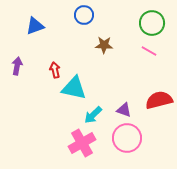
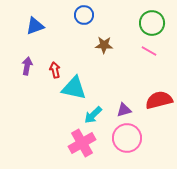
purple arrow: moved 10 px right
purple triangle: rotated 35 degrees counterclockwise
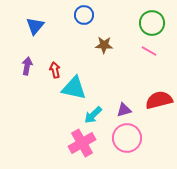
blue triangle: rotated 30 degrees counterclockwise
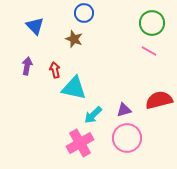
blue circle: moved 2 px up
blue triangle: rotated 24 degrees counterclockwise
brown star: moved 30 px left, 6 px up; rotated 18 degrees clockwise
pink cross: moved 2 px left
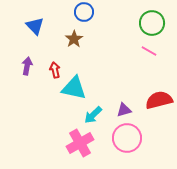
blue circle: moved 1 px up
brown star: rotated 18 degrees clockwise
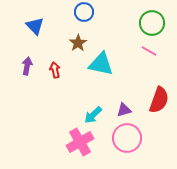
brown star: moved 4 px right, 4 px down
cyan triangle: moved 27 px right, 24 px up
red semicircle: rotated 124 degrees clockwise
pink cross: moved 1 px up
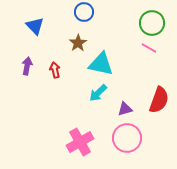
pink line: moved 3 px up
purple triangle: moved 1 px right, 1 px up
cyan arrow: moved 5 px right, 22 px up
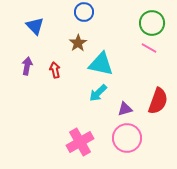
red semicircle: moved 1 px left, 1 px down
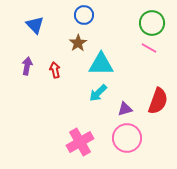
blue circle: moved 3 px down
blue triangle: moved 1 px up
cyan triangle: rotated 12 degrees counterclockwise
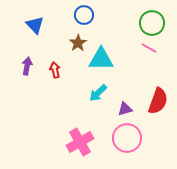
cyan triangle: moved 5 px up
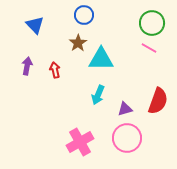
cyan arrow: moved 2 px down; rotated 24 degrees counterclockwise
